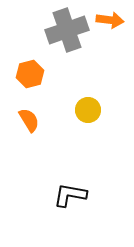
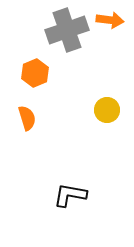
orange hexagon: moved 5 px right, 1 px up; rotated 8 degrees counterclockwise
yellow circle: moved 19 px right
orange semicircle: moved 2 px left, 2 px up; rotated 15 degrees clockwise
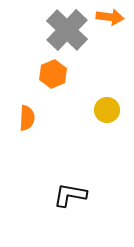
orange arrow: moved 3 px up
gray cross: rotated 27 degrees counterclockwise
orange hexagon: moved 18 px right, 1 px down
orange semicircle: rotated 20 degrees clockwise
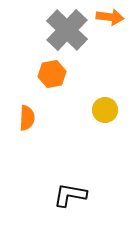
orange hexagon: moved 1 px left; rotated 12 degrees clockwise
yellow circle: moved 2 px left
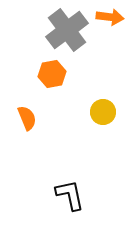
gray cross: rotated 9 degrees clockwise
yellow circle: moved 2 px left, 2 px down
orange semicircle: rotated 25 degrees counterclockwise
black L-shape: rotated 68 degrees clockwise
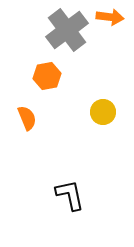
orange hexagon: moved 5 px left, 2 px down
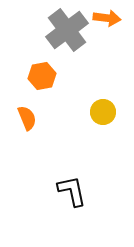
orange arrow: moved 3 px left, 1 px down
orange hexagon: moved 5 px left
black L-shape: moved 2 px right, 4 px up
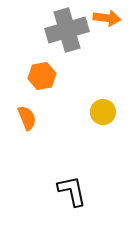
gray cross: rotated 21 degrees clockwise
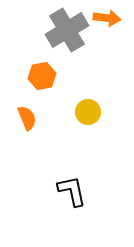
gray cross: rotated 15 degrees counterclockwise
yellow circle: moved 15 px left
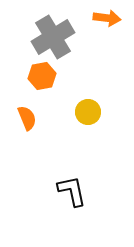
gray cross: moved 14 px left, 7 px down
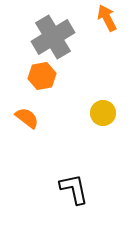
orange arrow: rotated 124 degrees counterclockwise
yellow circle: moved 15 px right, 1 px down
orange semicircle: rotated 30 degrees counterclockwise
black L-shape: moved 2 px right, 2 px up
